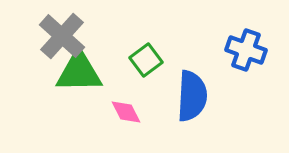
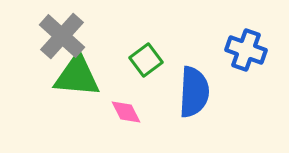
green triangle: moved 2 px left, 4 px down; rotated 6 degrees clockwise
blue semicircle: moved 2 px right, 4 px up
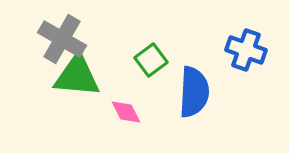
gray cross: moved 3 px down; rotated 12 degrees counterclockwise
green square: moved 5 px right
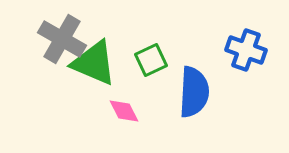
green square: rotated 12 degrees clockwise
green triangle: moved 17 px right, 13 px up; rotated 18 degrees clockwise
pink diamond: moved 2 px left, 1 px up
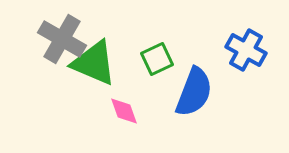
blue cross: rotated 9 degrees clockwise
green square: moved 6 px right, 1 px up
blue semicircle: rotated 18 degrees clockwise
pink diamond: rotated 8 degrees clockwise
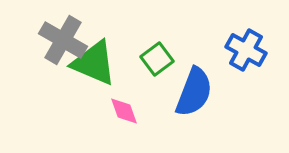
gray cross: moved 1 px right, 1 px down
green square: rotated 12 degrees counterclockwise
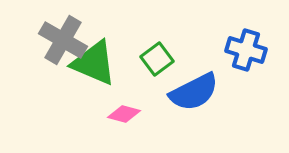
blue cross: rotated 12 degrees counterclockwise
blue semicircle: rotated 42 degrees clockwise
pink diamond: moved 3 px down; rotated 56 degrees counterclockwise
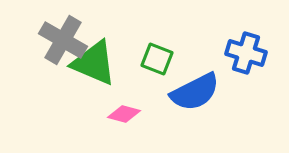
blue cross: moved 3 px down
green square: rotated 32 degrees counterclockwise
blue semicircle: moved 1 px right
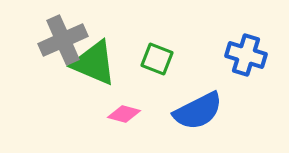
gray cross: rotated 36 degrees clockwise
blue cross: moved 2 px down
blue semicircle: moved 3 px right, 19 px down
